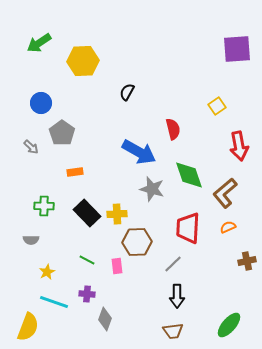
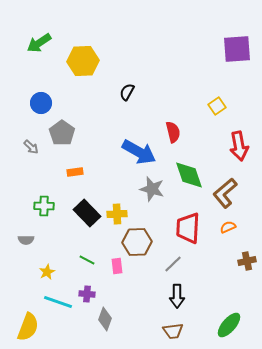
red semicircle: moved 3 px down
gray semicircle: moved 5 px left
cyan line: moved 4 px right
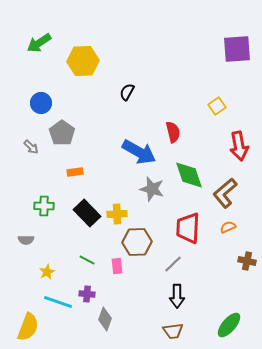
brown cross: rotated 24 degrees clockwise
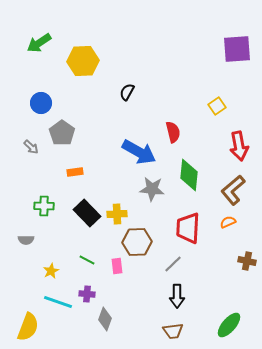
green diamond: rotated 24 degrees clockwise
gray star: rotated 10 degrees counterclockwise
brown L-shape: moved 8 px right, 3 px up
orange semicircle: moved 5 px up
yellow star: moved 4 px right, 1 px up
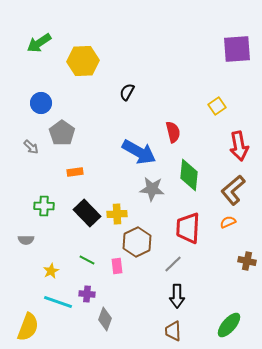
brown hexagon: rotated 24 degrees counterclockwise
brown trapezoid: rotated 95 degrees clockwise
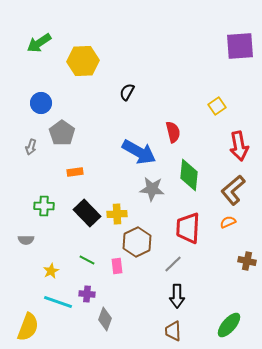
purple square: moved 3 px right, 3 px up
gray arrow: rotated 63 degrees clockwise
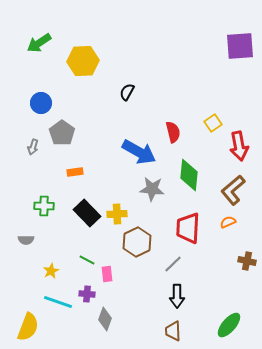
yellow square: moved 4 px left, 17 px down
gray arrow: moved 2 px right
pink rectangle: moved 10 px left, 8 px down
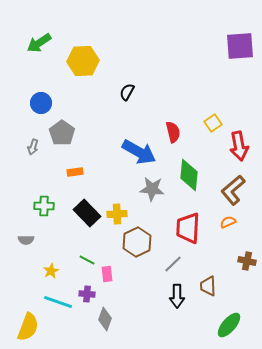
brown trapezoid: moved 35 px right, 45 px up
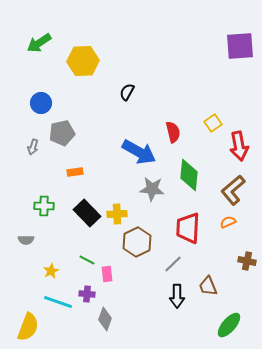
gray pentagon: rotated 25 degrees clockwise
brown trapezoid: rotated 20 degrees counterclockwise
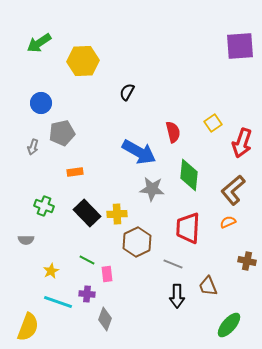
red arrow: moved 3 px right, 3 px up; rotated 28 degrees clockwise
green cross: rotated 18 degrees clockwise
gray line: rotated 66 degrees clockwise
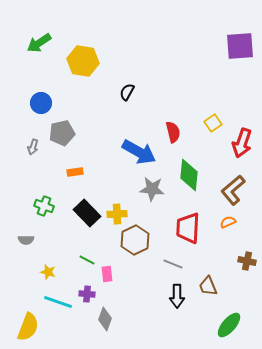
yellow hexagon: rotated 12 degrees clockwise
brown hexagon: moved 2 px left, 2 px up
yellow star: moved 3 px left, 1 px down; rotated 28 degrees counterclockwise
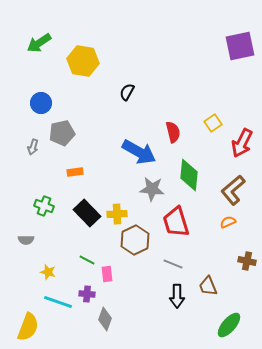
purple square: rotated 8 degrees counterclockwise
red arrow: rotated 8 degrees clockwise
red trapezoid: moved 12 px left, 6 px up; rotated 20 degrees counterclockwise
